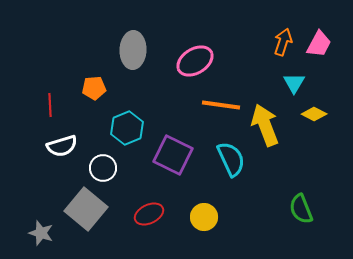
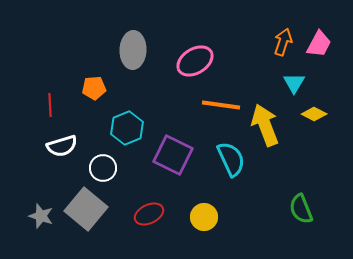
gray star: moved 17 px up
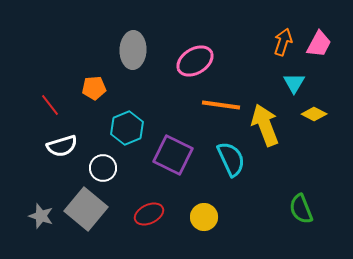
red line: rotated 35 degrees counterclockwise
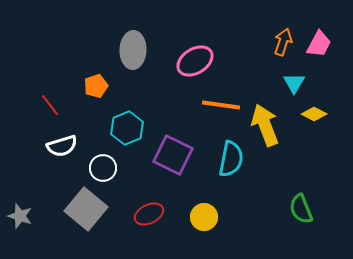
orange pentagon: moved 2 px right, 2 px up; rotated 15 degrees counterclockwise
cyan semicircle: rotated 36 degrees clockwise
gray star: moved 21 px left
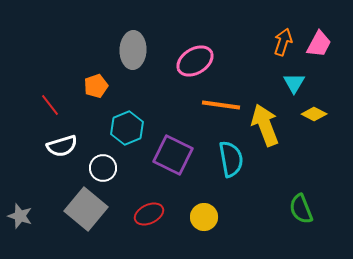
cyan semicircle: rotated 21 degrees counterclockwise
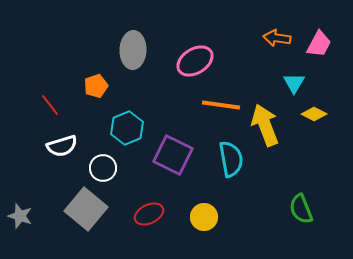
orange arrow: moved 6 px left, 4 px up; rotated 100 degrees counterclockwise
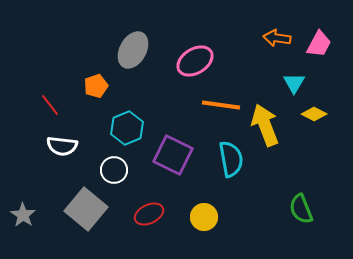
gray ellipse: rotated 27 degrees clockwise
white semicircle: rotated 24 degrees clockwise
white circle: moved 11 px right, 2 px down
gray star: moved 3 px right, 1 px up; rotated 15 degrees clockwise
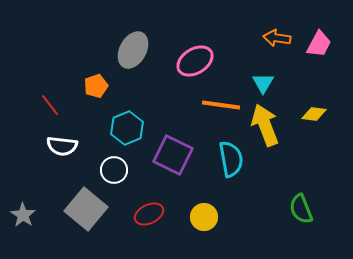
cyan triangle: moved 31 px left
yellow diamond: rotated 20 degrees counterclockwise
